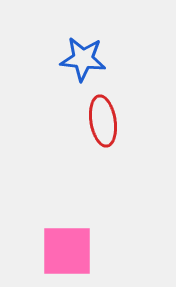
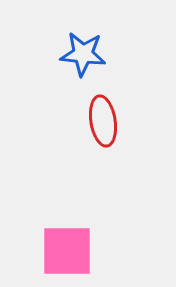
blue star: moved 5 px up
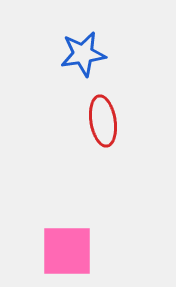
blue star: rotated 15 degrees counterclockwise
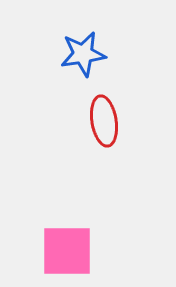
red ellipse: moved 1 px right
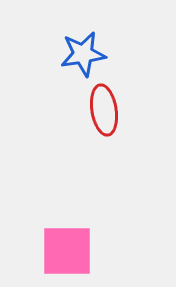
red ellipse: moved 11 px up
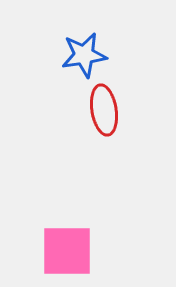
blue star: moved 1 px right, 1 px down
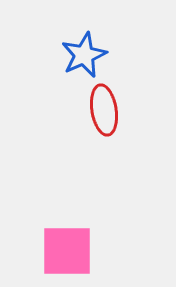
blue star: rotated 15 degrees counterclockwise
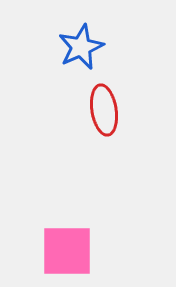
blue star: moved 3 px left, 8 px up
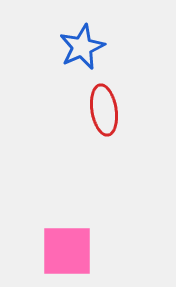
blue star: moved 1 px right
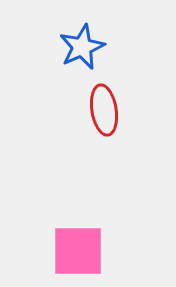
pink square: moved 11 px right
